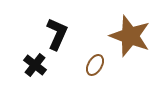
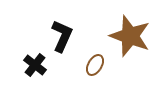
black L-shape: moved 5 px right, 2 px down
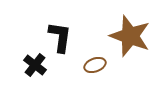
black L-shape: moved 2 px left, 1 px down; rotated 16 degrees counterclockwise
brown ellipse: rotated 40 degrees clockwise
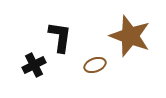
black cross: moved 1 px left; rotated 25 degrees clockwise
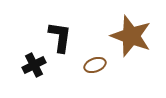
brown star: moved 1 px right
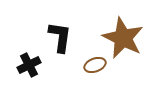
brown star: moved 8 px left, 2 px down; rotated 6 degrees clockwise
black cross: moved 5 px left
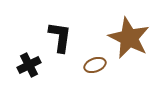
brown star: moved 6 px right
